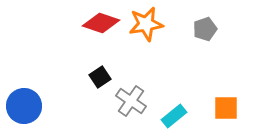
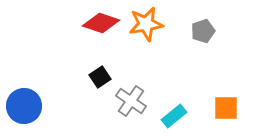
gray pentagon: moved 2 px left, 2 px down
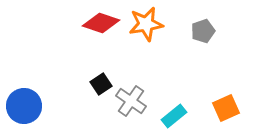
black square: moved 1 px right, 7 px down
orange square: rotated 24 degrees counterclockwise
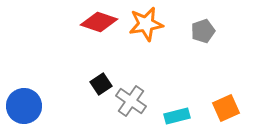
red diamond: moved 2 px left, 1 px up
cyan rectangle: moved 3 px right; rotated 25 degrees clockwise
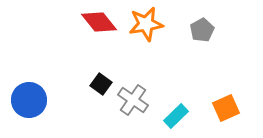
red diamond: rotated 33 degrees clockwise
gray pentagon: moved 1 px left, 1 px up; rotated 10 degrees counterclockwise
black square: rotated 20 degrees counterclockwise
gray cross: moved 2 px right, 1 px up
blue circle: moved 5 px right, 6 px up
cyan rectangle: moved 1 px left; rotated 30 degrees counterclockwise
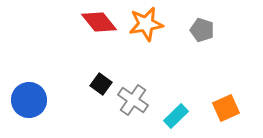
gray pentagon: rotated 25 degrees counterclockwise
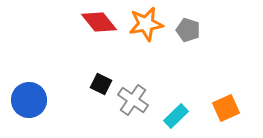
gray pentagon: moved 14 px left
black square: rotated 10 degrees counterclockwise
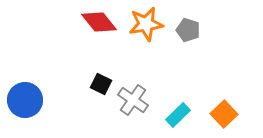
blue circle: moved 4 px left
orange square: moved 2 px left, 6 px down; rotated 20 degrees counterclockwise
cyan rectangle: moved 2 px right, 1 px up
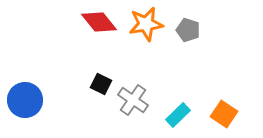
orange square: rotated 12 degrees counterclockwise
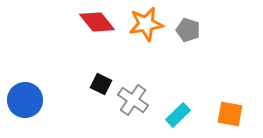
red diamond: moved 2 px left
orange square: moved 6 px right; rotated 24 degrees counterclockwise
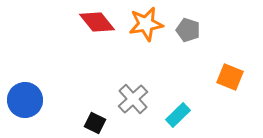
black square: moved 6 px left, 39 px down
gray cross: moved 1 px up; rotated 12 degrees clockwise
orange square: moved 37 px up; rotated 12 degrees clockwise
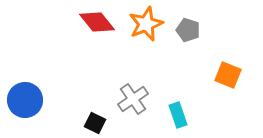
orange star: rotated 12 degrees counterclockwise
orange square: moved 2 px left, 2 px up
gray cross: rotated 8 degrees clockwise
cyan rectangle: rotated 65 degrees counterclockwise
